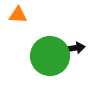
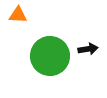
black arrow: moved 13 px right, 1 px down
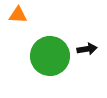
black arrow: moved 1 px left
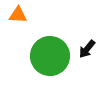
black arrow: rotated 138 degrees clockwise
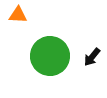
black arrow: moved 5 px right, 8 px down
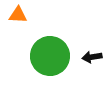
black arrow: rotated 42 degrees clockwise
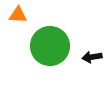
green circle: moved 10 px up
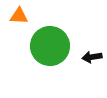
orange triangle: moved 1 px right, 1 px down
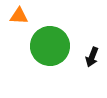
black arrow: rotated 60 degrees counterclockwise
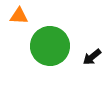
black arrow: rotated 30 degrees clockwise
